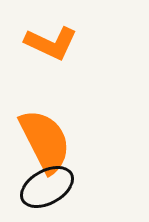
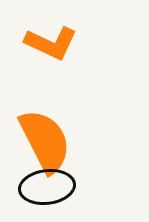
black ellipse: rotated 22 degrees clockwise
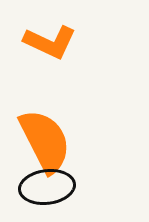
orange L-shape: moved 1 px left, 1 px up
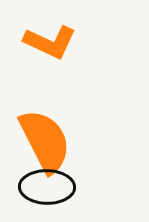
black ellipse: rotated 8 degrees clockwise
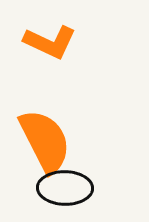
black ellipse: moved 18 px right, 1 px down
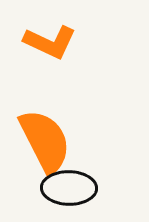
black ellipse: moved 4 px right
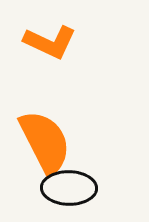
orange semicircle: moved 1 px down
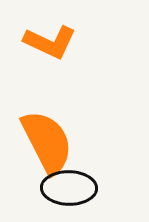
orange semicircle: moved 2 px right
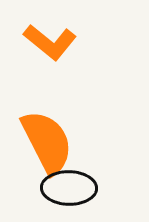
orange L-shape: rotated 14 degrees clockwise
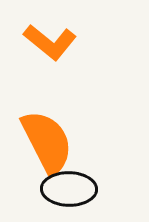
black ellipse: moved 1 px down
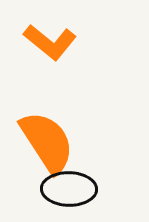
orange semicircle: rotated 6 degrees counterclockwise
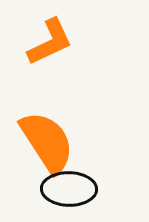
orange L-shape: rotated 64 degrees counterclockwise
